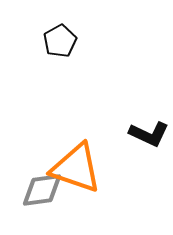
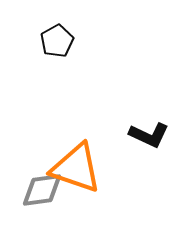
black pentagon: moved 3 px left
black L-shape: moved 1 px down
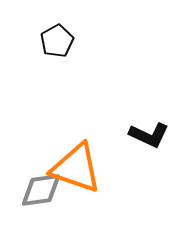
gray diamond: moved 1 px left
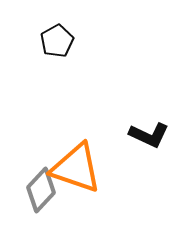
gray diamond: rotated 39 degrees counterclockwise
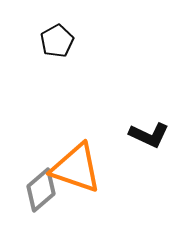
gray diamond: rotated 6 degrees clockwise
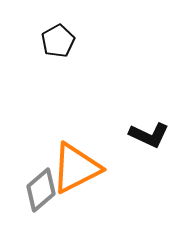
black pentagon: moved 1 px right
orange triangle: rotated 46 degrees counterclockwise
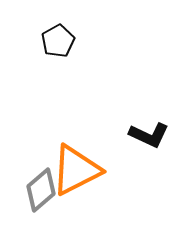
orange triangle: moved 2 px down
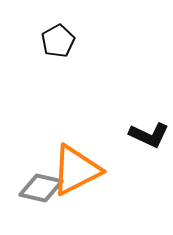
gray diamond: moved 2 px up; rotated 54 degrees clockwise
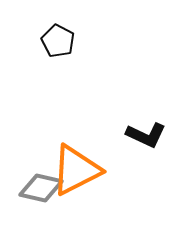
black pentagon: rotated 16 degrees counterclockwise
black L-shape: moved 3 px left
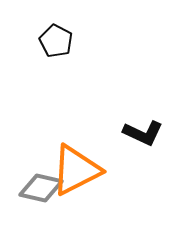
black pentagon: moved 2 px left
black L-shape: moved 3 px left, 2 px up
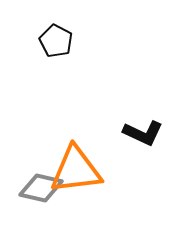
orange triangle: rotated 20 degrees clockwise
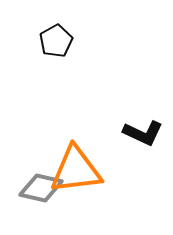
black pentagon: rotated 16 degrees clockwise
